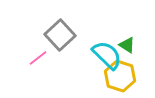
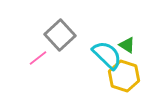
yellow hexagon: moved 4 px right
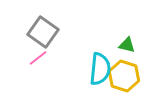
gray square: moved 17 px left, 3 px up; rotated 12 degrees counterclockwise
green triangle: rotated 18 degrees counterclockwise
cyan semicircle: moved 7 px left, 14 px down; rotated 52 degrees clockwise
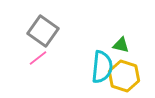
gray square: moved 1 px up
green triangle: moved 6 px left
cyan semicircle: moved 2 px right, 2 px up
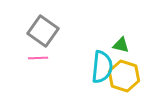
pink line: rotated 36 degrees clockwise
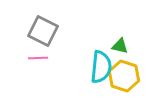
gray square: rotated 8 degrees counterclockwise
green triangle: moved 1 px left, 1 px down
cyan semicircle: moved 1 px left
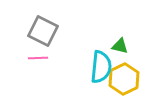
yellow hexagon: moved 3 px down; rotated 16 degrees clockwise
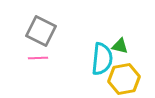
gray square: moved 2 px left
cyan semicircle: moved 1 px right, 8 px up
yellow hexagon: rotated 16 degrees clockwise
